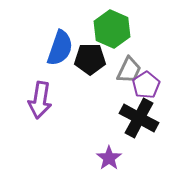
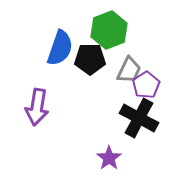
green hexagon: moved 3 px left, 1 px down; rotated 15 degrees clockwise
purple arrow: moved 3 px left, 7 px down
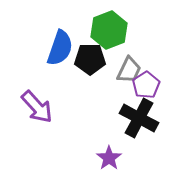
purple arrow: rotated 51 degrees counterclockwise
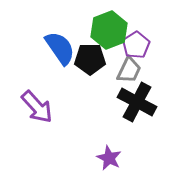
blue semicircle: rotated 54 degrees counterclockwise
purple pentagon: moved 10 px left, 40 px up
black cross: moved 2 px left, 16 px up
purple star: rotated 10 degrees counterclockwise
